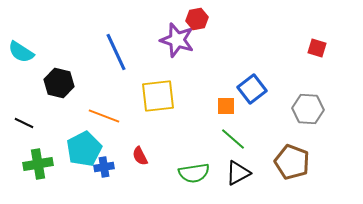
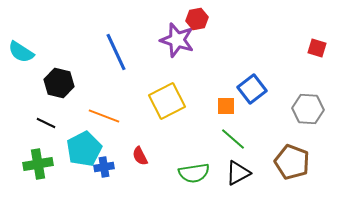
yellow square: moved 9 px right, 5 px down; rotated 21 degrees counterclockwise
black line: moved 22 px right
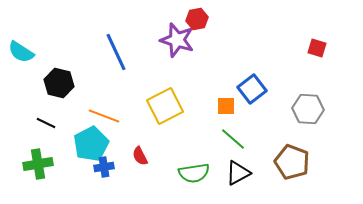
yellow square: moved 2 px left, 5 px down
cyan pentagon: moved 7 px right, 5 px up
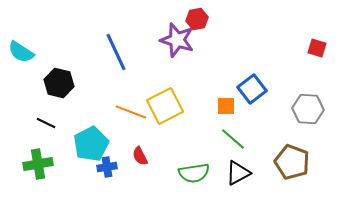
orange line: moved 27 px right, 4 px up
blue cross: moved 3 px right
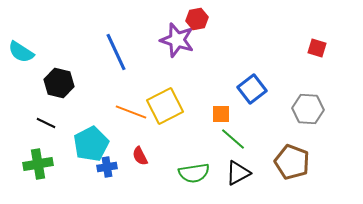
orange square: moved 5 px left, 8 px down
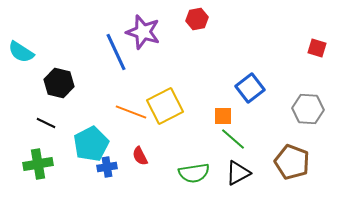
purple star: moved 34 px left, 8 px up
blue square: moved 2 px left, 1 px up
orange square: moved 2 px right, 2 px down
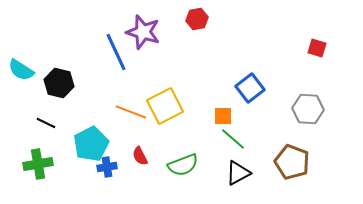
cyan semicircle: moved 18 px down
green semicircle: moved 11 px left, 8 px up; rotated 12 degrees counterclockwise
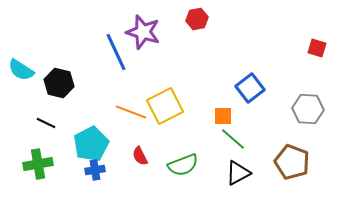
blue cross: moved 12 px left, 3 px down
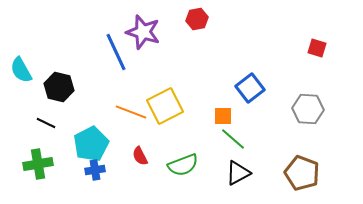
cyan semicircle: rotated 28 degrees clockwise
black hexagon: moved 4 px down
brown pentagon: moved 10 px right, 11 px down
